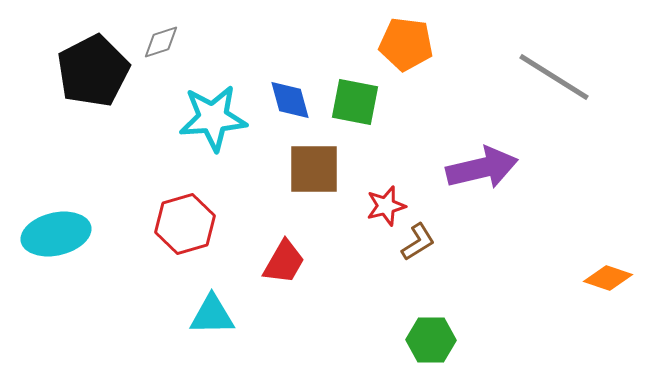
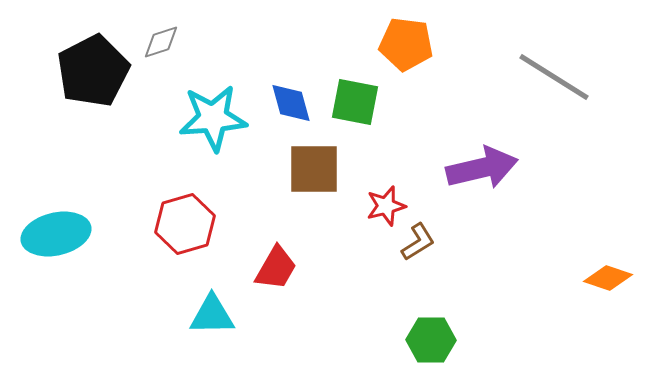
blue diamond: moved 1 px right, 3 px down
red trapezoid: moved 8 px left, 6 px down
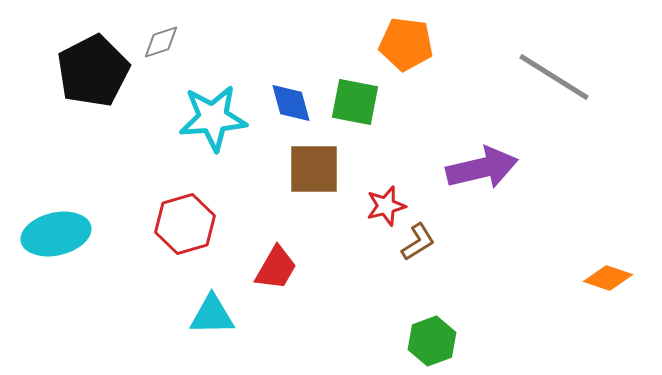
green hexagon: moved 1 px right, 1 px down; rotated 21 degrees counterclockwise
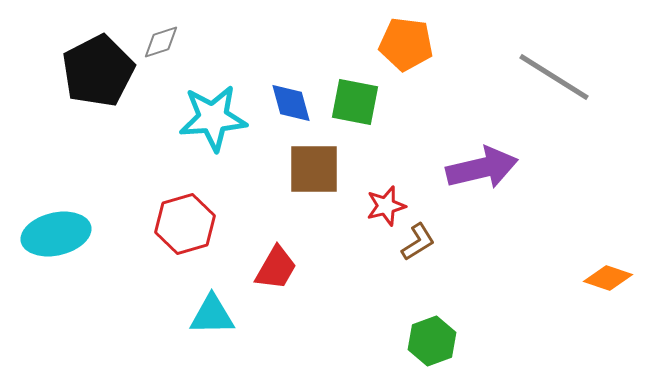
black pentagon: moved 5 px right
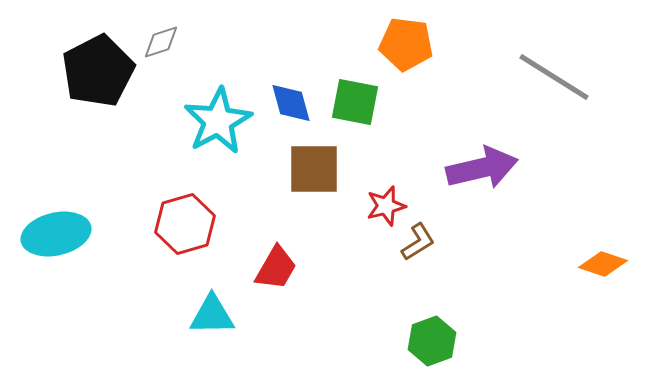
cyan star: moved 5 px right, 3 px down; rotated 24 degrees counterclockwise
orange diamond: moved 5 px left, 14 px up
